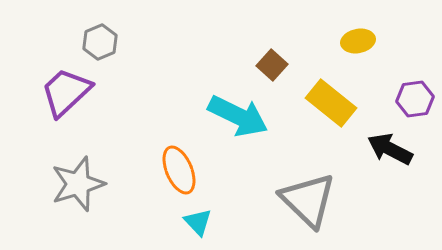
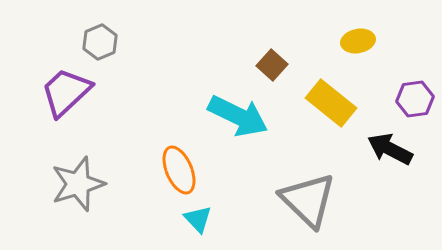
cyan triangle: moved 3 px up
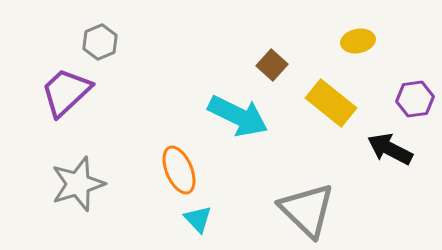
gray triangle: moved 1 px left, 10 px down
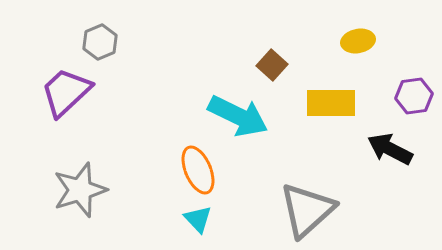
purple hexagon: moved 1 px left, 3 px up
yellow rectangle: rotated 39 degrees counterclockwise
orange ellipse: moved 19 px right
gray star: moved 2 px right, 6 px down
gray triangle: rotated 34 degrees clockwise
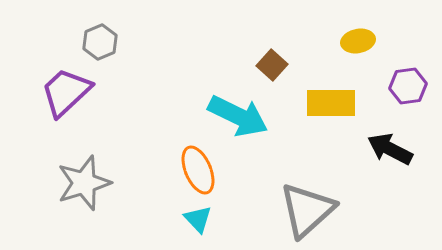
purple hexagon: moved 6 px left, 10 px up
gray star: moved 4 px right, 7 px up
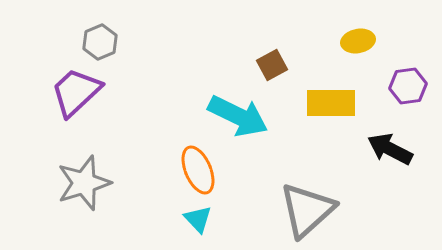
brown square: rotated 20 degrees clockwise
purple trapezoid: moved 10 px right
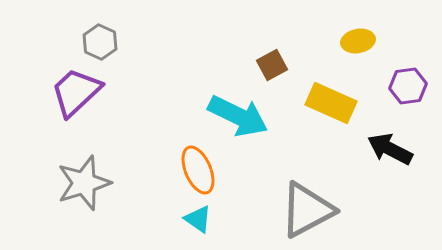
gray hexagon: rotated 12 degrees counterclockwise
yellow rectangle: rotated 24 degrees clockwise
gray triangle: rotated 14 degrees clockwise
cyan triangle: rotated 12 degrees counterclockwise
